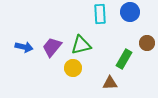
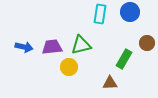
cyan rectangle: rotated 12 degrees clockwise
purple trapezoid: rotated 45 degrees clockwise
yellow circle: moved 4 px left, 1 px up
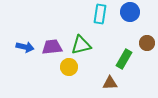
blue arrow: moved 1 px right
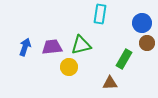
blue circle: moved 12 px right, 11 px down
blue arrow: rotated 84 degrees counterclockwise
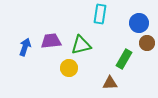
blue circle: moved 3 px left
purple trapezoid: moved 1 px left, 6 px up
yellow circle: moved 1 px down
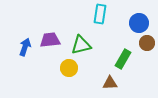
purple trapezoid: moved 1 px left, 1 px up
green rectangle: moved 1 px left
